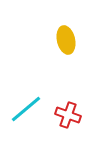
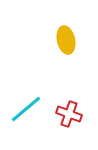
red cross: moved 1 px right, 1 px up
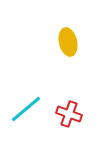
yellow ellipse: moved 2 px right, 2 px down
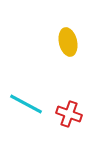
cyan line: moved 5 px up; rotated 68 degrees clockwise
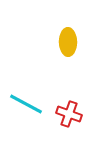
yellow ellipse: rotated 12 degrees clockwise
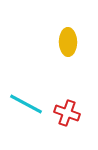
red cross: moved 2 px left, 1 px up
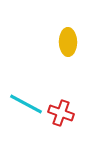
red cross: moved 6 px left
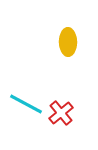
red cross: rotated 30 degrees clockwise
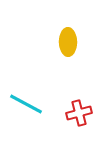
red cross: moved 18 px right; rotated 25 degrees clockwise
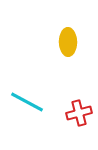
cyan line: moved 1 px right, 2 px up
